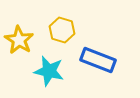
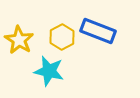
yellow hexagon: moved 7 px down; rotated 15 degrees clockwise
blue rectangle: moved 29 px up
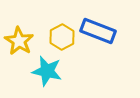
yellow star: moved 1 px down
cyan star: moved 2 px left
